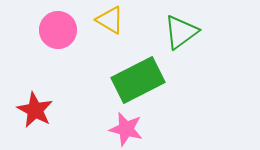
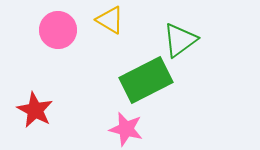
green triangle: moved 1 px left, 8 px down
green rectangle: moved 8 px right
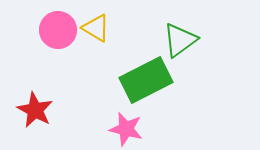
yellow triangle: moved 14 px left, 8 px down
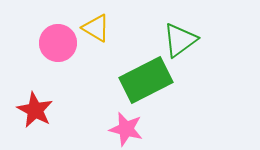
pink circle: moved 13 px down
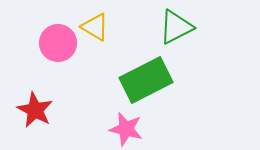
yellow triangle: moved 1 px left, 1 px up
green triangle: moved 4 px left, 13 px up; rotated 9 degrees clockwise
